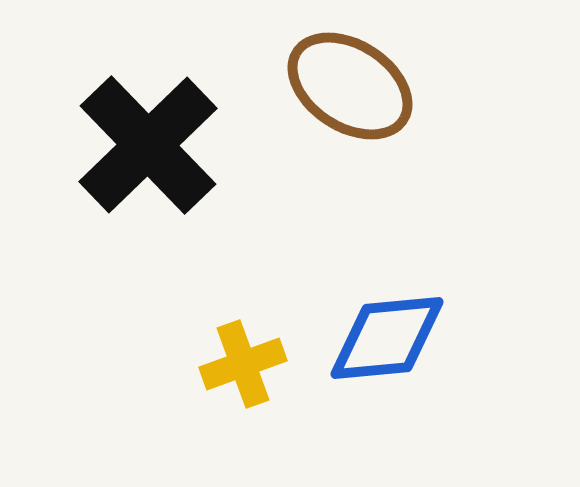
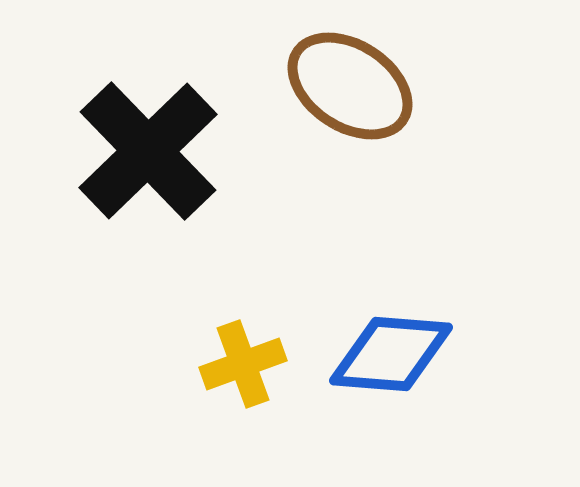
black cross: moved 6 px down
blue diamond: moved 4 px right, 16 px down; rotated 10 degrees clockwise
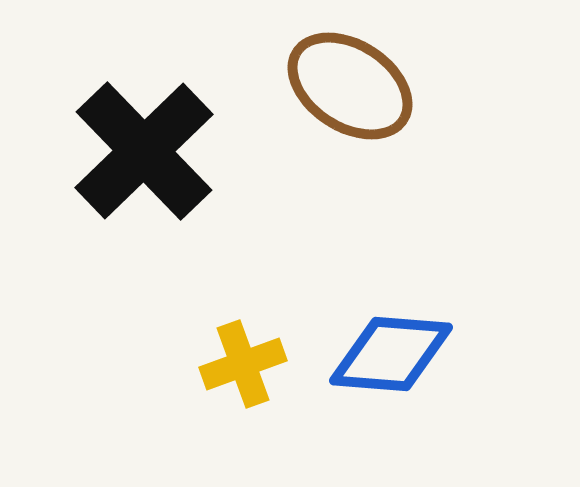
black cross: moved 4 px left
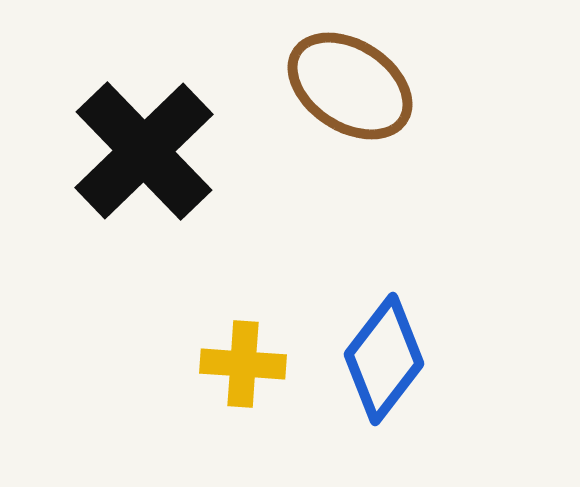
blue diamond: moved 7 px left, 5 px down; rotated 57 degrees counterclockwise
yellow cross: rotated 24 degrees clockwise
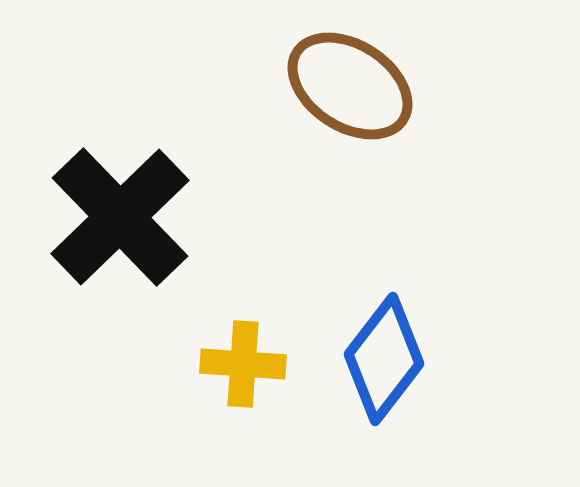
black cross: moved 24 px left, 66 px down
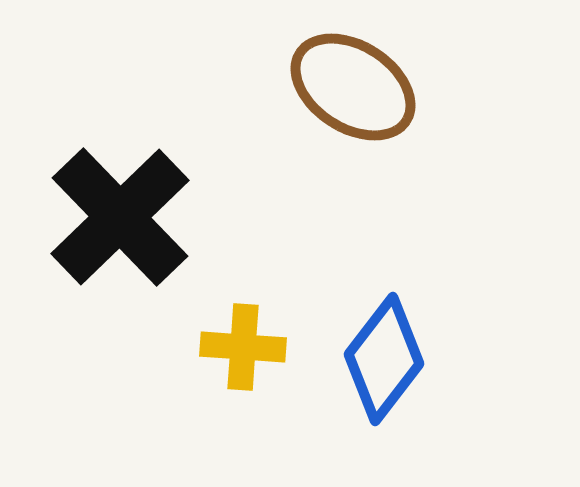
brown ellipse: moved 3 px right, 1 px down
yellow cross: moved 17 px up
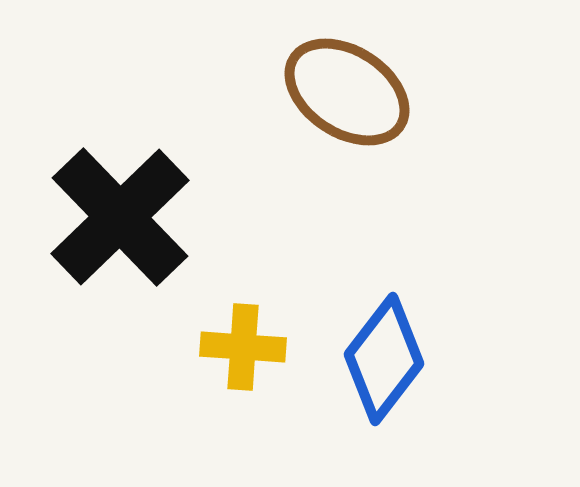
brown ellipse: moved 6 px left, 5 px down
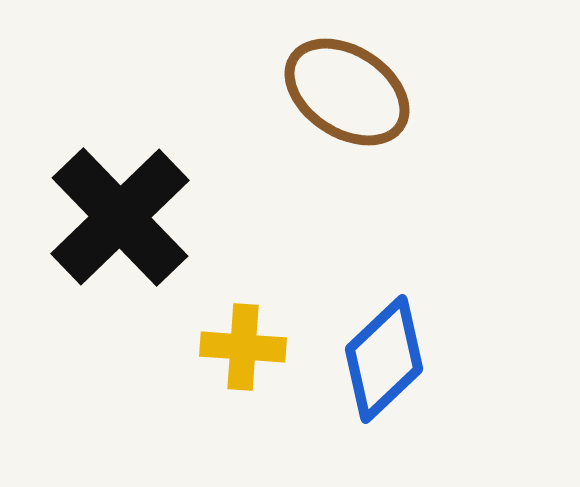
blue diamond: rotated 9 degrees clockwise
